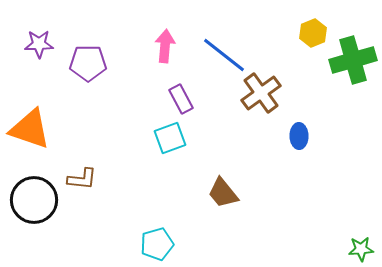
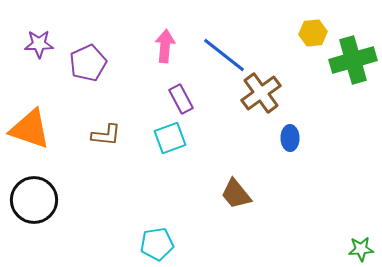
yellow hexagon: rotated 16 degrees clockwise
purple pentagon: rotated 24 degrees counterclockwise
blue ellipse: moved 9 px left, 2 px down
brown L-shape: moved 24 px right, 44 px up
brown trapezoid: moved 13 px right, 1 px down
cyan pentagon: rotated 8 degrees clockwise
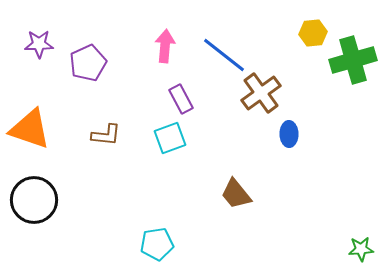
blue ellipse: moved 1 px left, 4 px up
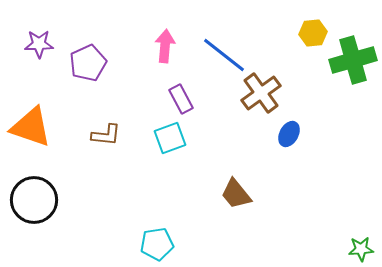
orange triangle: moved 1 px right, 2 px up
blue ellipse: rotated 30 degrees clockwise
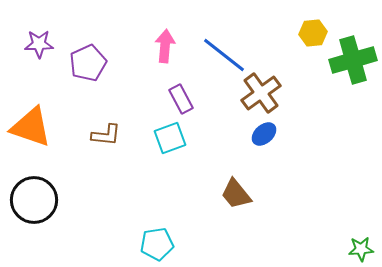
blue ellipse: moved 25 px left; rotated 20 degrees clockwise
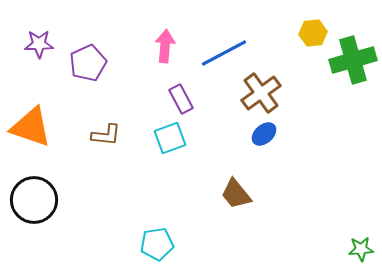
blue line: moved 2 px up; rotated 66 degrees counterclockwise
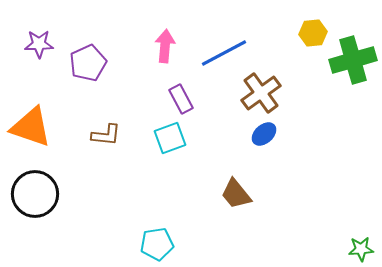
black circle: moved 1 px right, 6 px up
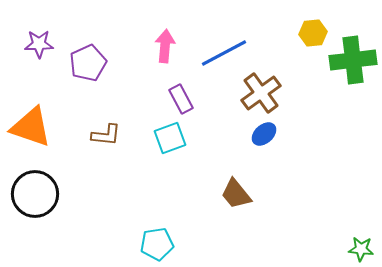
green cross: rotated 9 degrees clockwise
green star: rotated 10 degrees clockwise
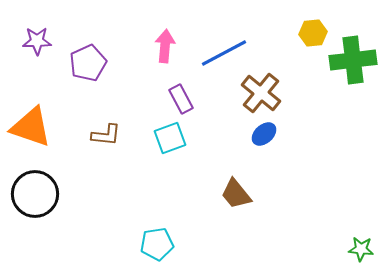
purple star: moved 2 px left, 3 px up
brown cross: rotated 15 degrees counterclockwise
